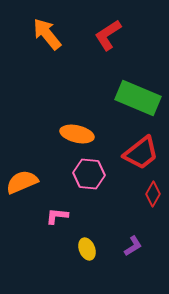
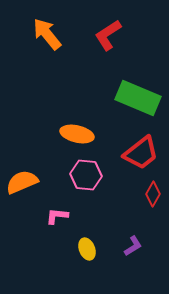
pink hexagon: moved 3 px left, 1 px down
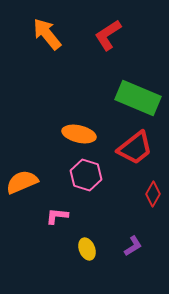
orange ellipse: moved 2 px right
red trapezoid: moved 6 px left, 5 px up
pink hexagon: rotated 12 degrees clockwise
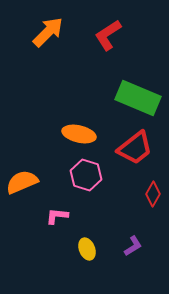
orange arrow: moved 1 px right, 2 px up; rotated 84 degrees clockwise
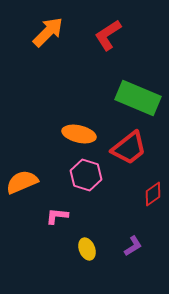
red trapezoid: moved 6 px left
red diamond: rotated 25 degrees clockwise
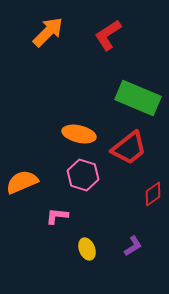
pink hexagon: moved 3 px left
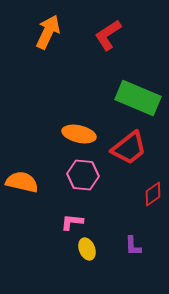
orange arrow: rotated 20 degrees counterclockwise
pink hexagon: rotated 12 degrees counterclockwise
orange semicircle: rotated 36 degrees clockwise
pink L-shape: moved 15 px right, 6 px down
purple L-shape: rotated 120 degrees clockwise
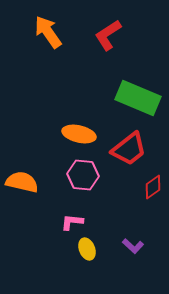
orange arrow: rotated 60 degrees counterclockwise
red trapezoid: moved 1 px down
red diamond: moved 7 px up
purple L-shape: rotated 45 degrees counterclockwise
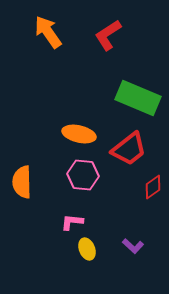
orange semicircle: rotated 104 degrees counterclockwise
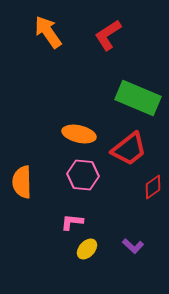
yellow ellipse: rotated 65 degrees clockwise
